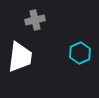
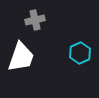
white trapezoid: moved 1 px right; rotated 12 degrees clockwise
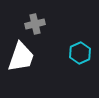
gray cross: moved 4 px down
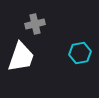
cyan hexagon: rotated 15 degrees clockwise
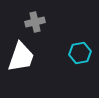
gray cross: moved 2 px up
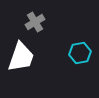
gray cross: rotated 18 degrees counterclockwise
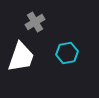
cyan hexagon: moved 13 px left
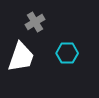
cyan hexagon: rotated 10 degrees clockwise
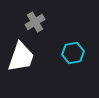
cyan hexagon: moved 6 px right; rotated 10 degrees counterclockwise
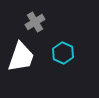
cyan hexagon: moved 10 px left; rotated 25 degrees counterclockwise
